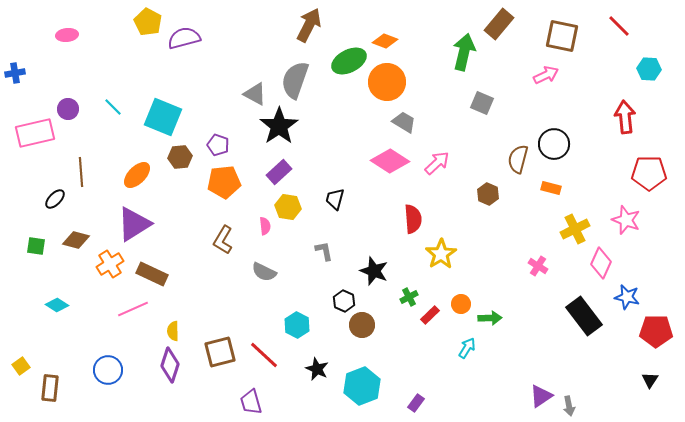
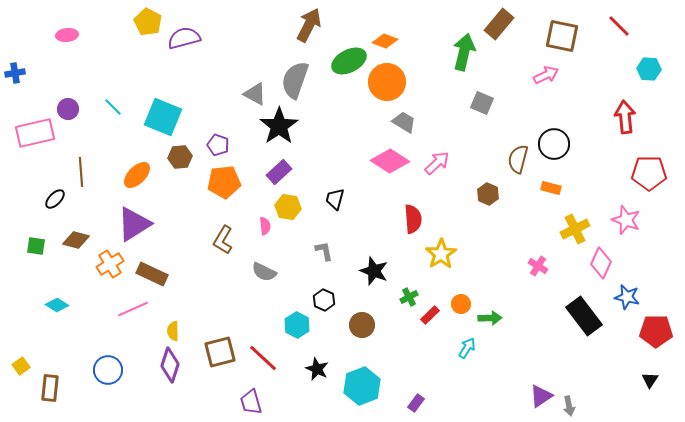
black hexagon at (344, 301): moved 20 px left, 1 px up
red line at (264, 355): moved 1 px left, 3 px down
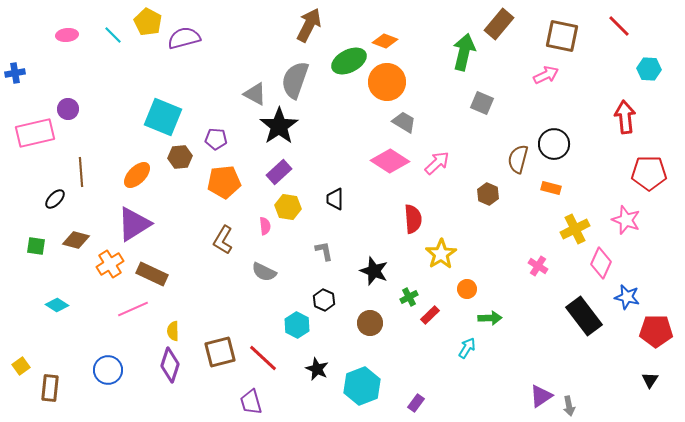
cyan line at (113, 107): moved 72 px up
purple pentagon at (218, 145): moved 2 px left, 6 px up; rotated 15 degrees counterclockwise
black trapezoid at (335, 199): rotated 15 degrees counterclockwise
orange circle at (461, 304): moved 6 px right, 15 px up
brown circle at (362, 325): moved 8 px right, 2 px up
